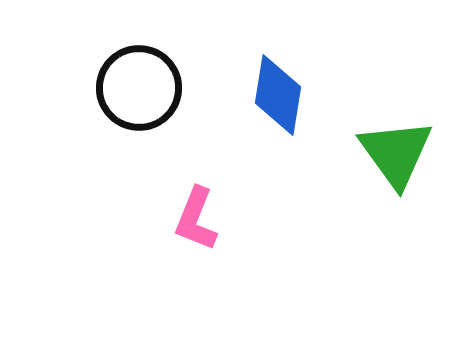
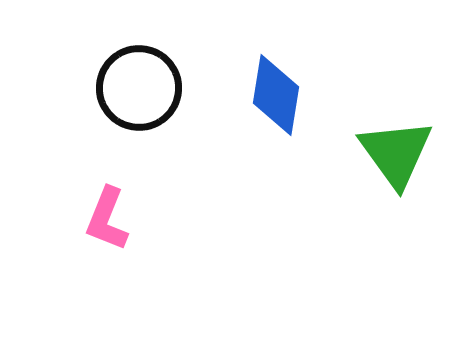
blue diamond: moved 2 px left
pink L-shape: moved 89 px left
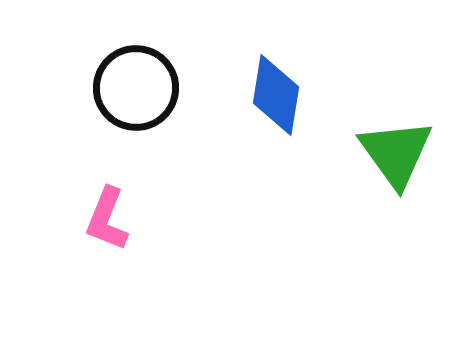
black circle: moved 3 px left
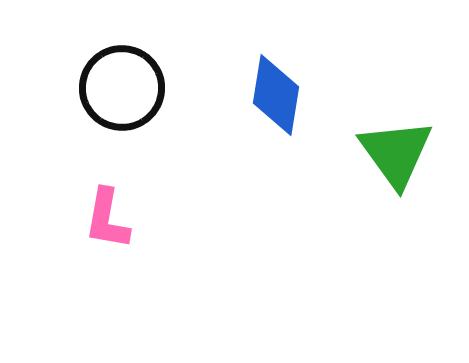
black circle: moved 14 px left
pink L-shape: rotated 12 degrees counterclockwise
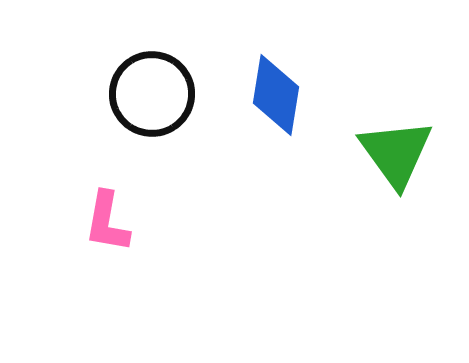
black circle: moved 30 px right, 6 px down
pink L-shape: moved 3 px down
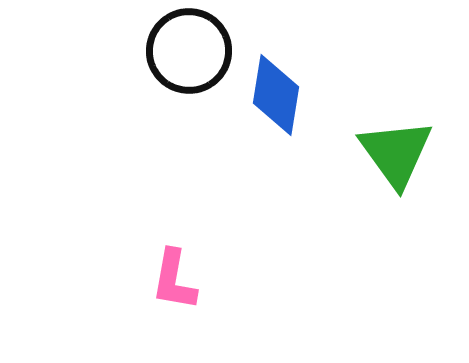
black circle: moved 37 px right, 43 px up
pink L-shape: moved 67 px right, 58 px down
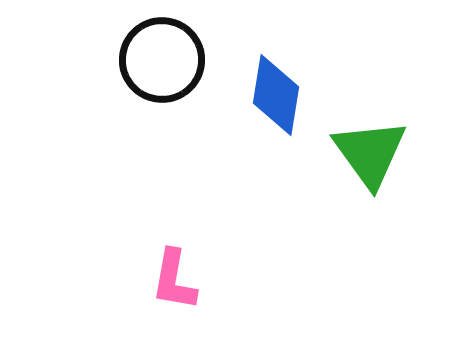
black circle: moved 27 px left, 9 px down
green triangle: moved 26 px left
